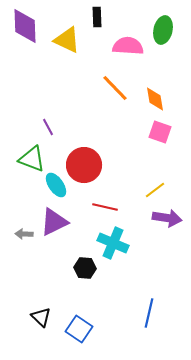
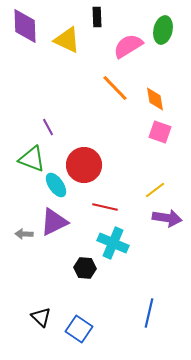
pink semicircle: rotated 36 degrees counterclockwise
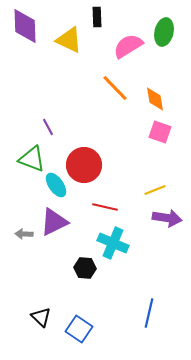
green ellipse: moved 1 px right, 2 px down
yellow triangle: moved 2 px right
yellow line: rotated 15 degrees clockwise
